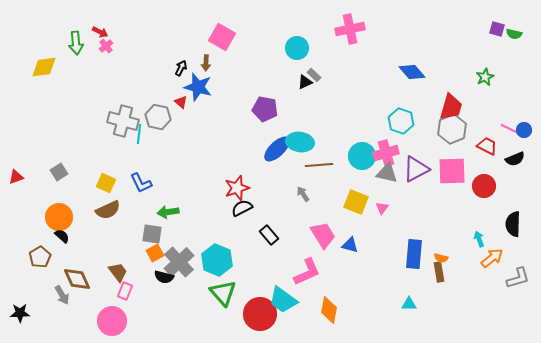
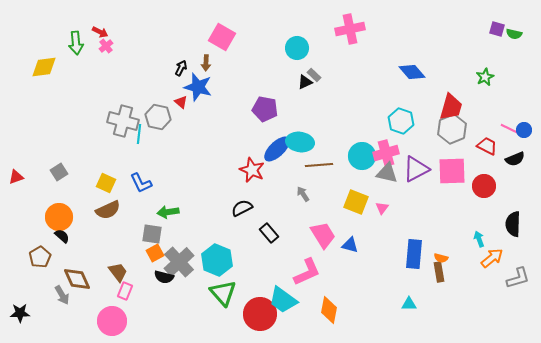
red star at (237, 188): moved 15 px right, 18 px up; rotated 30 degrees counterclockwise
black rectangle at (269, 235): moved 2 px up
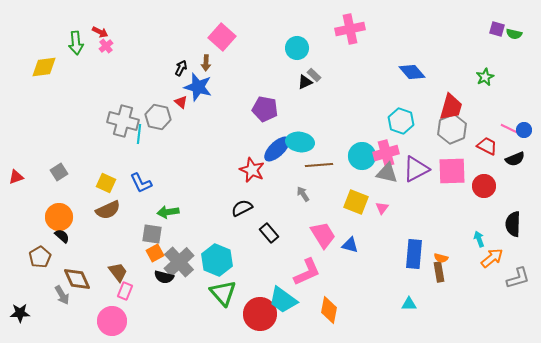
pink square at (222, 37): rotated 12 degrees clockwise
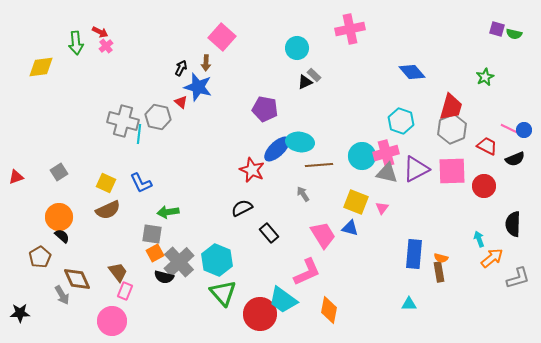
yellow diamond at (44, 67): moved 3 px left
blue triangle at (350, 245): moved 17 px up
